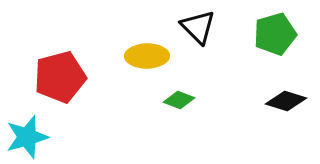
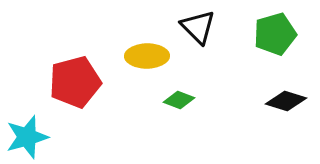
red pentagon: moved 15 px right, 5 px down
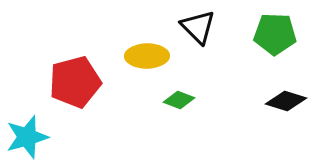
green pentagon: rotated 18 degrees clockwise
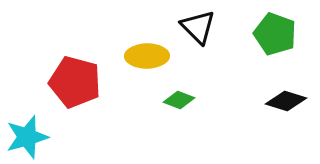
green pentagon: rotated 18 degrees clockwise
red pentagon: rotated 30 degrees clockwise
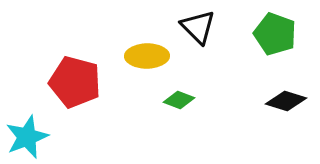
cyan star: rotated 6 degrees counterclockwise
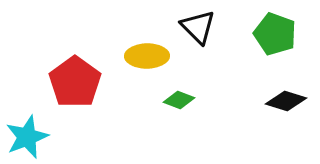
red pentagon: rotated 21 degrees clockwise
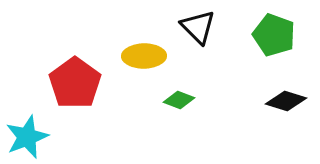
green pentagon: moved 1 px left, 1 px down
yellow ellipse: moved 3 px left
red pentagon: moved 1 px down
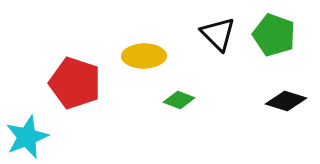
black triangle: moved 20 px right, 7 px down
red pentagon: rotated 18 degrees counterclockwise
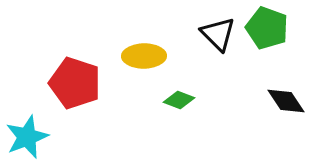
green pentagon: moved 7 px left, 7 px up
black diamond: rotated 39 degrees clockwise
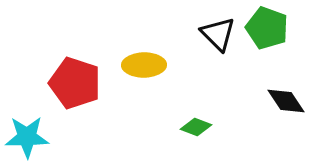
yellow ellipse: moved 9 px down
green diamond: moved 17 px right, 27 px down
cyan star: rotated 21 degrees clockwise
